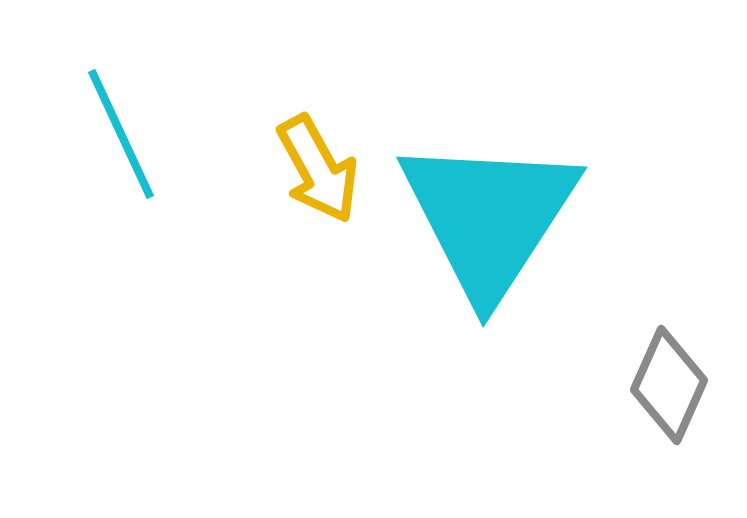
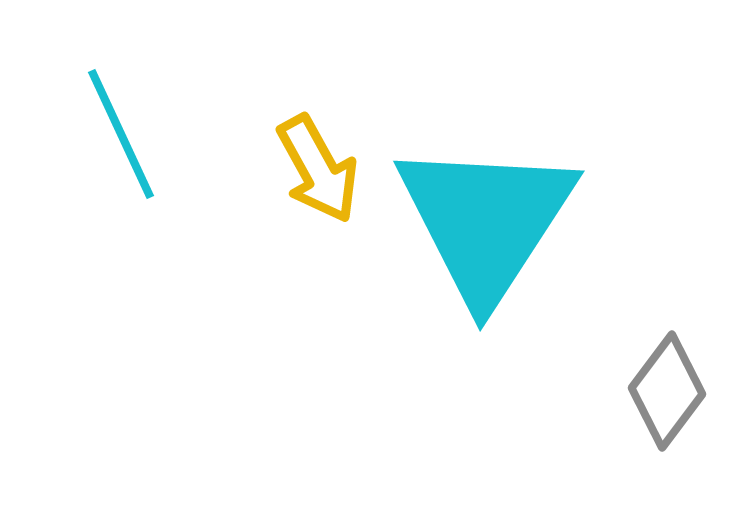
cyan triangle: moved 3 px left, 4 px down
gray diamond: moved 2 px left, 6 px down; rotated 13 degrees clockwise
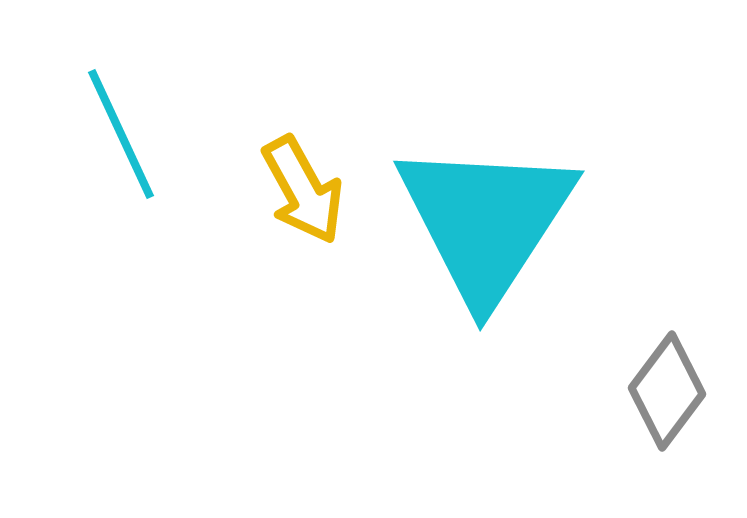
yellow arrow: moved 15 px left, 21 px down
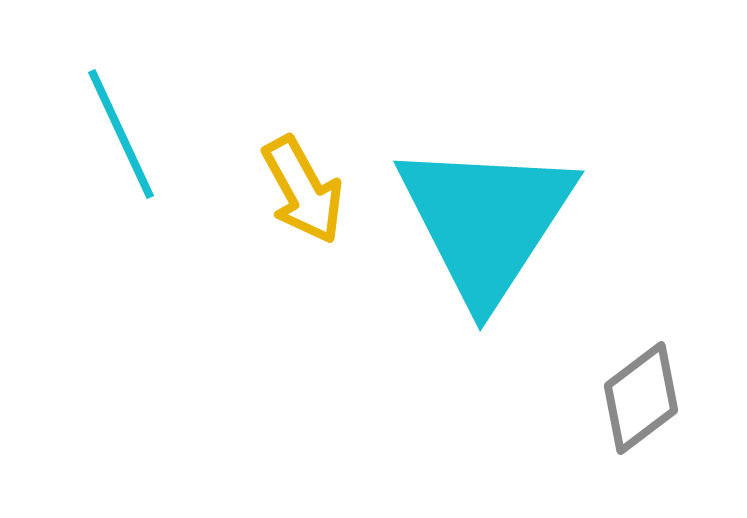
gray diamond: moved 26 px left, 7 px down; rotated 16 degrees clockwise
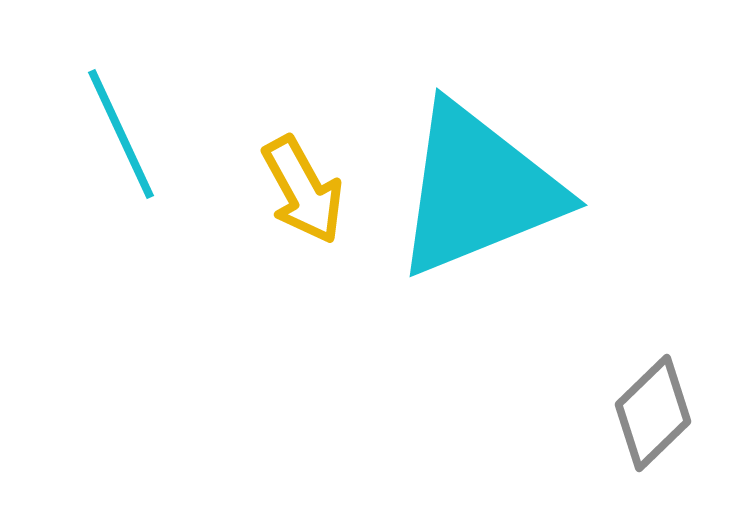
cyan triangle: moved 8 px left, 31 px up; rotated 35 degrees clockwise
gray diamond: moved 12 px right, 15 px down; rotated 7 degrees counterclockwise
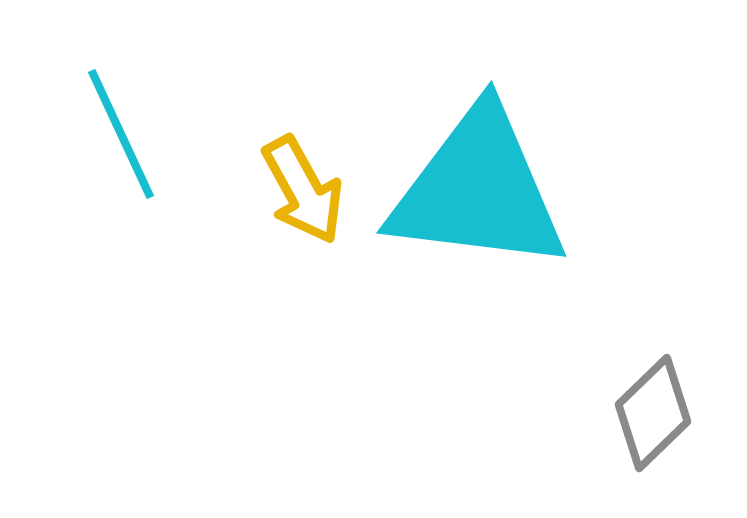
cyan triangle: rotated 29 degrees clockwise
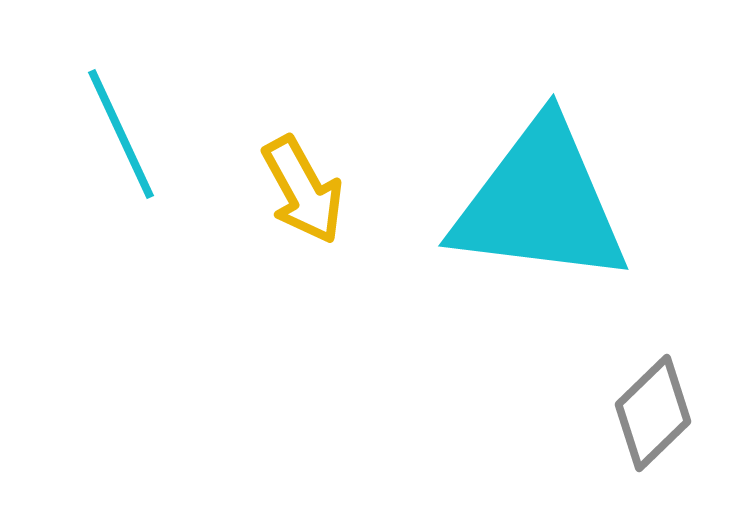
cyan triangle: moved 62 px right, 13 px down
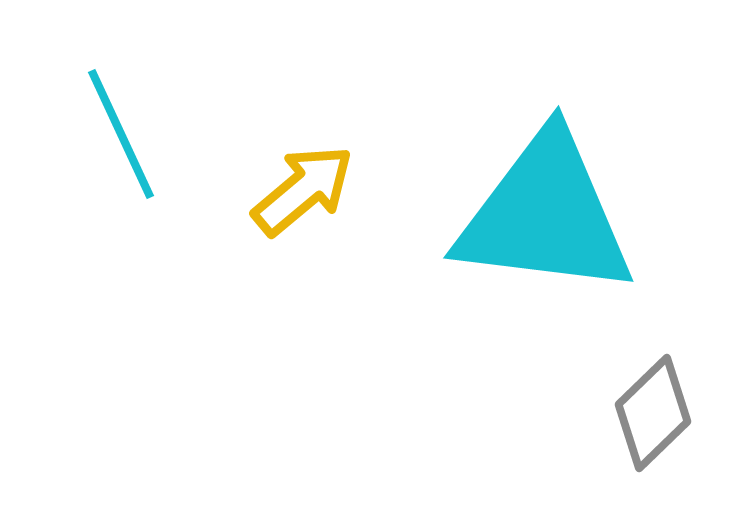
yellow arrow: rotated 101 degrees counterclockwise
cyan triangle: moved 5 px right, 12 px down
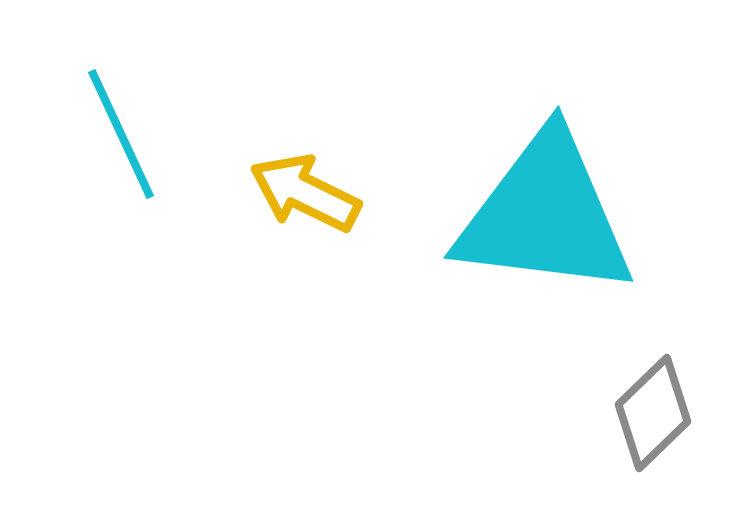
yellow arrow: moved 2 px right, 3 px down; rotated 114 degrees counterclockwise
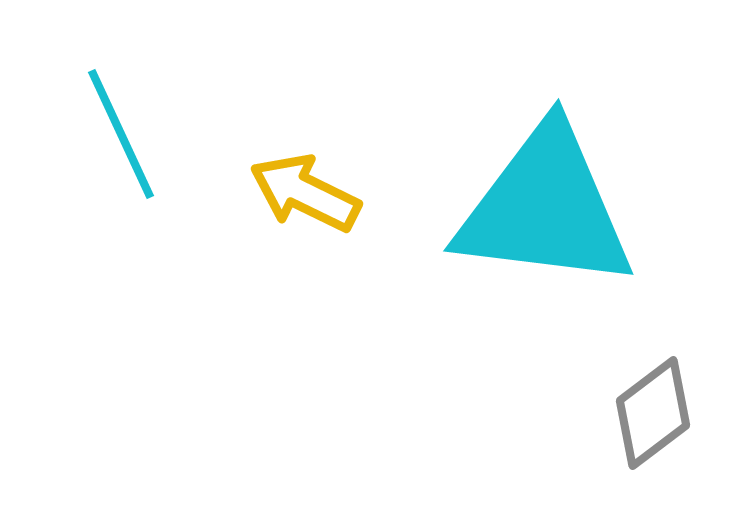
cyan triangle: moved 7 px up
gray diamond: rotated 7 degrees clockwise
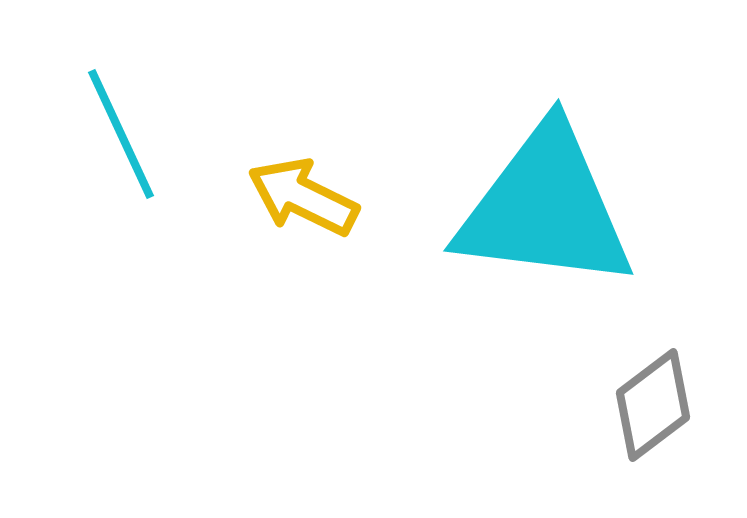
yellow arrow: moved 2 px left, 4 px down
gray diamond: moved 8 px up
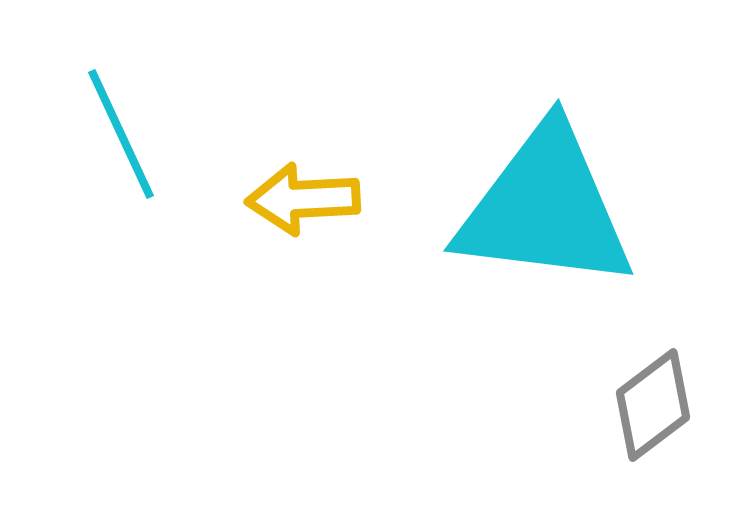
yellow arrow: moved 2 px down; rotated 29 degrees counterclockwise
